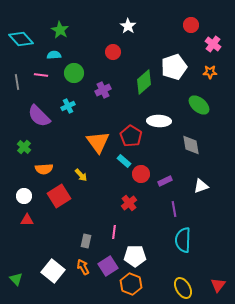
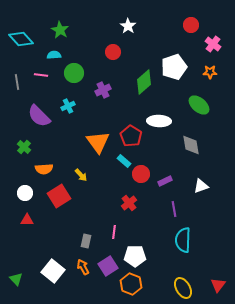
white circle at (24, 196): moved 1 px right, 3 px up
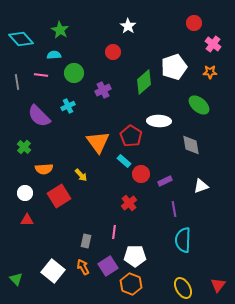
red circle at (191, 25): moved 3 px right, 2 px up
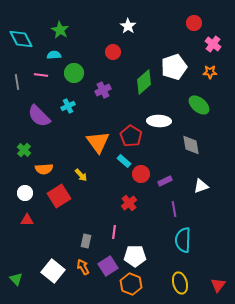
cyan diamond at (21, 39): rotated 15 degrees clockwise
green cross at (24, 147): moved 3 px down
yellow ellipse at (183, 288): moved 3 px left, 5 px up; rotated 15 degrees clockwise
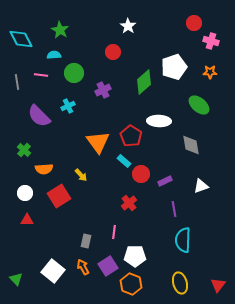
pink cross at (213, 44): moved 2 px left, 3 px up; rotated 21 degrees counterclockwise
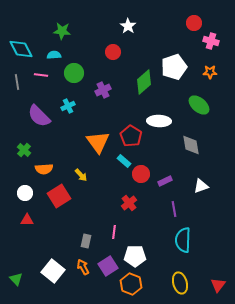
green star at (60, 30): moved 2 px right, 1 px down; rotated 24 degrees counterclockwise
cyan diamond at (21, 39): moved 10 px down
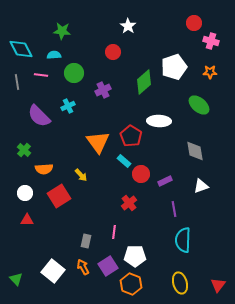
gray diamond at (191, 145): moved 4 px right, 6 px down
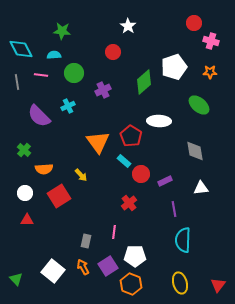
white triangle at (201, 186): moved 2 px down; rotated 14 degrees clockwise
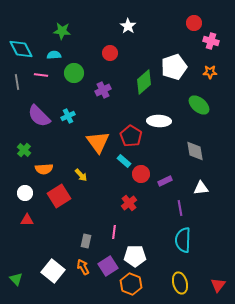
red circle at (113, 52): moved 3 px left, 1 px down
cyan cross at (68, 106): moved 10 px down
purple line at (174, 209): moved 6 px right, 1 px up
